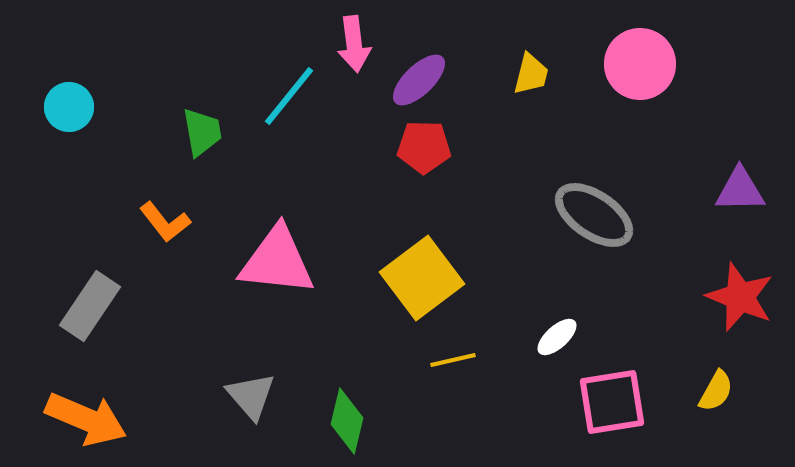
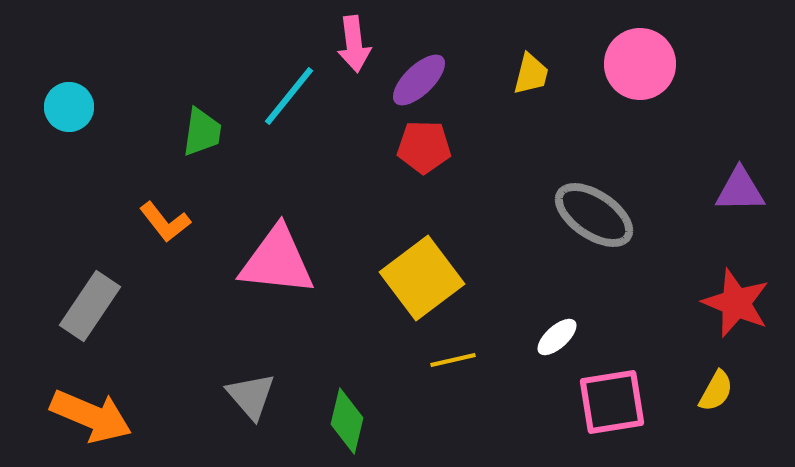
green trapezoid: rotated 18 degrees clockwise
red star: moved 4 px left, 6 px down
orange arrow: moved 5 px right, 3 px up
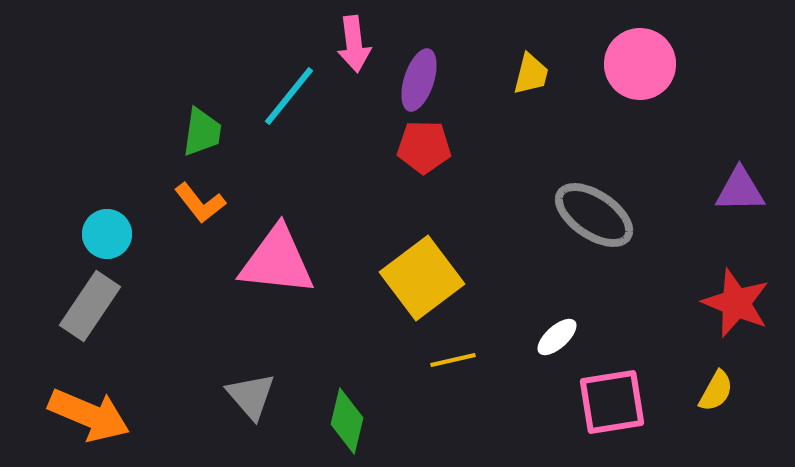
purple ellipse: rotated 28 degrees counterclockwise
cyan circle: moved 38 px right, 127 px down
orange L-shape: moved 35 px right, 19 px up
orange arrow: moved 2 px left, 1 px up
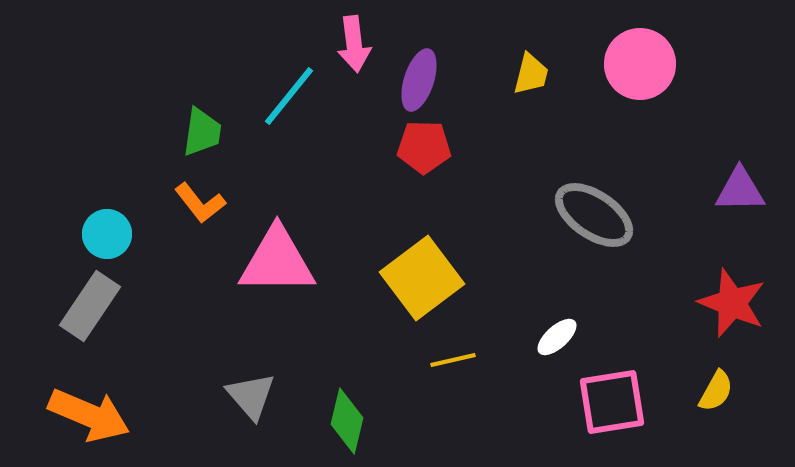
pink triangle: rotated 6 degrees counterclockwise
red star: moved 4 px left
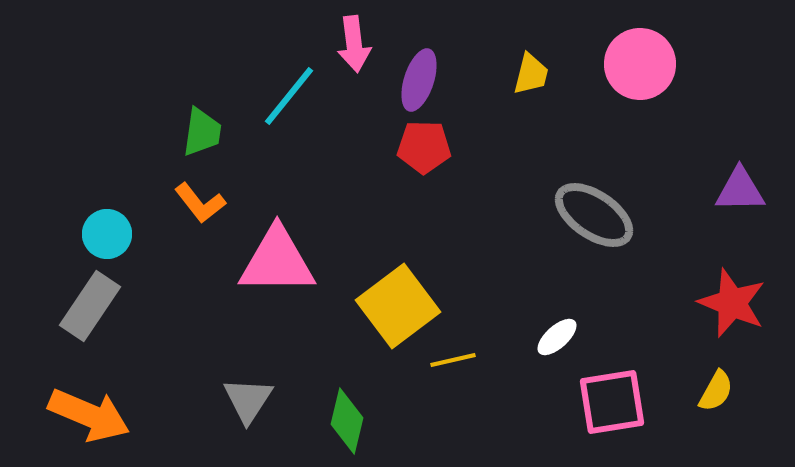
yellow square: moved 24 px left, 28 px down
gray triangle: moved 3 px left, 4 px down; rotated 14 degrees clockwise
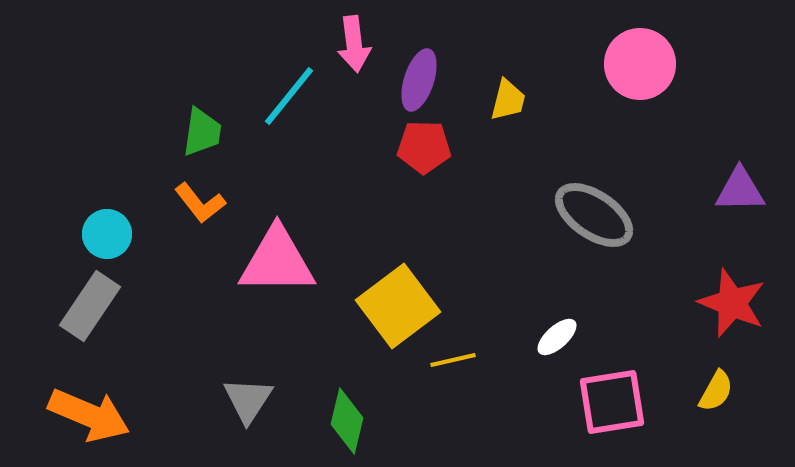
yellow trapezoid: moved 23 px left, 26 px down
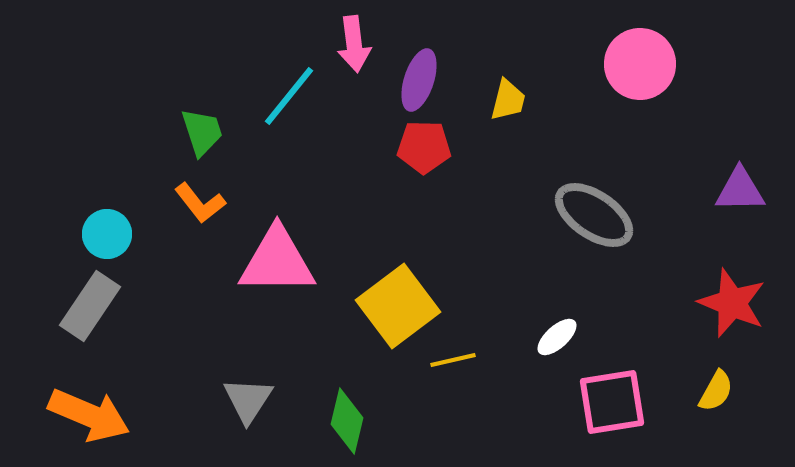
green trapezoid: rotated 26 degrees counterclockwise
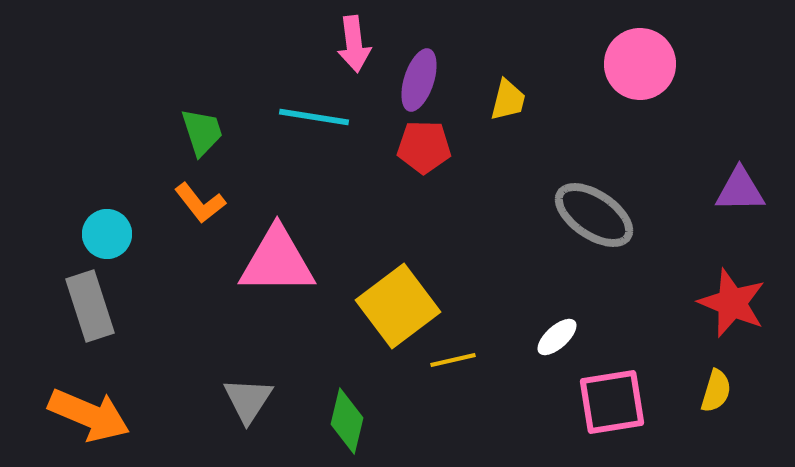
cyan line: moved 25 px right, 21 px down; rotated 60 degrees clockwise
gray rectangle: rotated 52 degrees counterclockwise
yellow semicircle: rotated 12 degrees counterclockwise
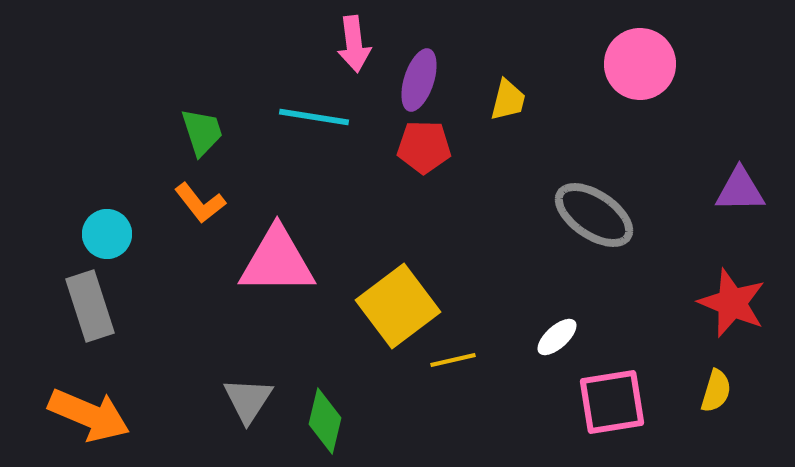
green diamond: moved 22 px left
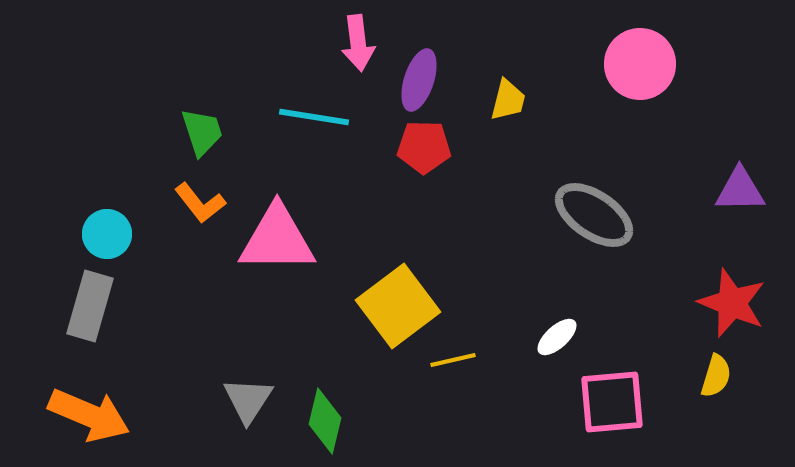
pink arrow: moved 4 px right, 1 px up
pink triangle: moved 22 px up
gray rectangle: rotated 34 degrees clockwise
yellow semicircle: moved 15 px up
pink square: rotated 4 degrees clockwise
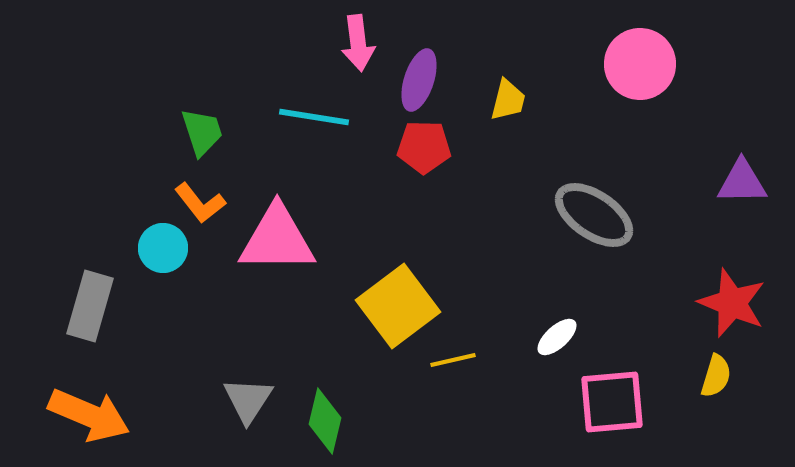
purple triangle: moved 2 px right, 8 px up
cyan circle: moved 56 px right, 14 px down
